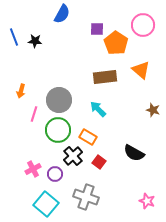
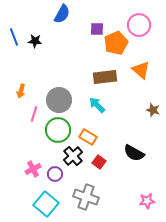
pink circle: moved 4 px left
orange pentagon: rotated 15 degrees clockwise
cyan arrow: moved 1 px left, 4 px up
pink star: rotated 28 degrees counterclockwise
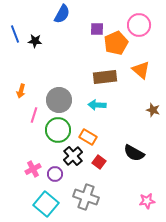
blue line: moved 1 px right, 3 px up
cyan arrow: rotated 42 degrees counterclockwise
pink line: moved 1 px down
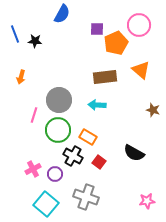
orange arrow: moved 14 px up
black cross: rotated 18 degrees counterclockwise
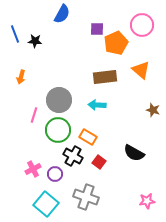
pink circle: moved 3 px right
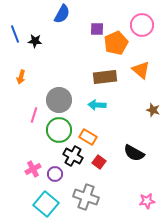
green circle: moved 1 px right
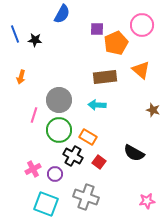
black star: moved 1 px up
cyan square: rotated 20 degrees counterclockwise
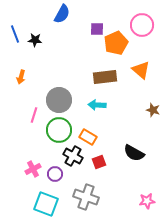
red square: rotated 32 degrees clockwise
